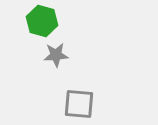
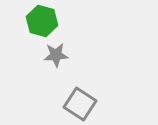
gray square: moved 1 px right; rotated 28 degrees clockwise
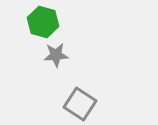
green hexagon: moved 1 px right, 1 px down
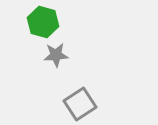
gray square: rotated 24 degrees clockwise
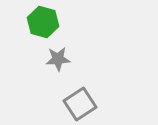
gray star: moved 2 px right, 4 px down
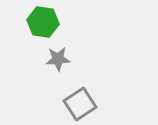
green hexagon: rotated 8 degrees counterclockwise
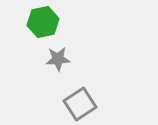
green hexagon: rotated 20 degrees counterclockwise
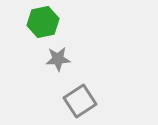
gray square: moved 3 px up
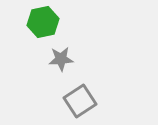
gray star: moved 3 px right
